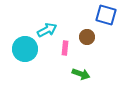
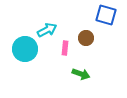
brown circle: moved 1 px left, 1 px down
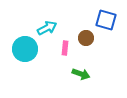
blue square: moved 5 px down
cyan arrow: moved 2 px up
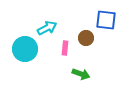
blue square: rotated 10 degrees counterclockwise
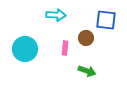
cyan arrow: moved 9 px right, 13 px up; rotated 30 degrees clockwise
green arrow: moved 6 px right, 3 px up
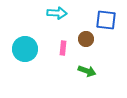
cyan arrow: moved 1 px right, 2 px up
brown circle: moved 1 px down
pink rectangle: moved 2 px left
